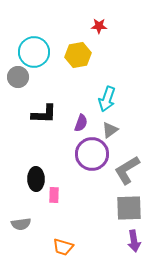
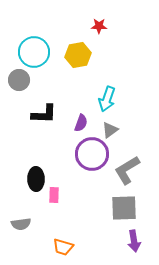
gray circle: moved 1 px right, 3 px down
gray square: moved 5 px left
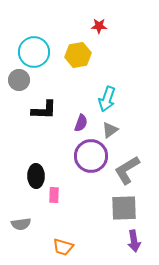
black L-shape: moved 4 px up
purple circle: moved 1 px left, 2 px down
black ellipse: moved 3 px up
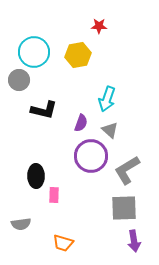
black L-shape: rotated 12 degrees clockwise
gray triangle: rotated 42 degrees counterclockwise
orange trapezoid: moved 4 px up
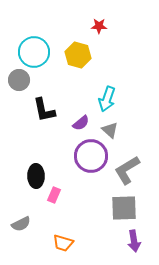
yellow hexagon: rotated 25 degrees clockwise
black L-shape: rotated 64 degrees clockwise
purple semicircle: rotated 30 degrees clockwise
pink rectangle: rotated 21 degrees clockwise
gray semicircle: rotated 18 degrees counterclockwise
